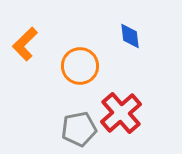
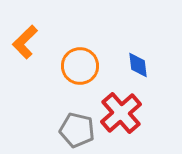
blue diamond: moved 8 px right, 29 px down
orange L-shape: moved 2 px up
gray pentagon: moved 2 px left, 1 px down; rotated 24 degrees clockwise
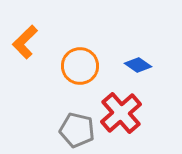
blue diamond: rotated 48 degrees counterclockwise
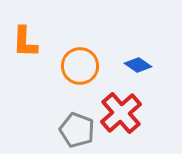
orange L-shape: rotated 44 degrees counterclockwise
gray pentagon: rotated 8 degrees clockwise
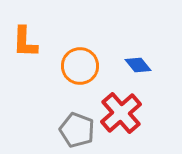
blue diamond: rotated 16 degrees clockwise
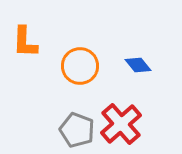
red cross: moved 11 px down
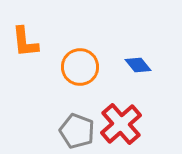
orange L-shape: rotated 8 degrees counterclockwise
orange circle: moved 1 px down
gray pentagon: moved 1 px down
